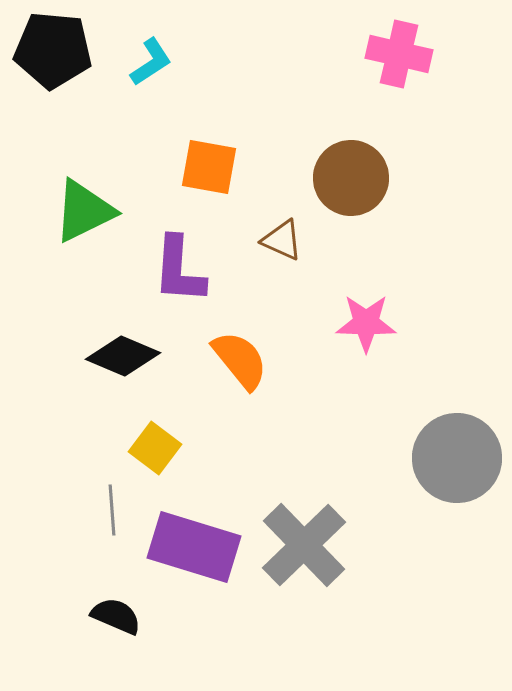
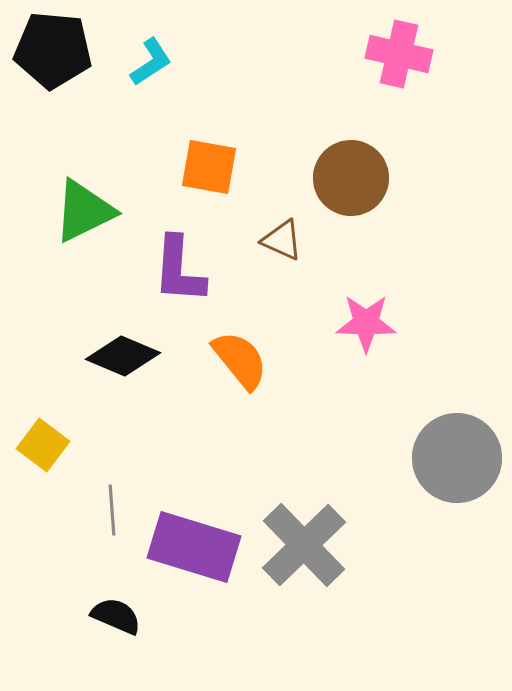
yellow square: moved 112 px left, 3 px up
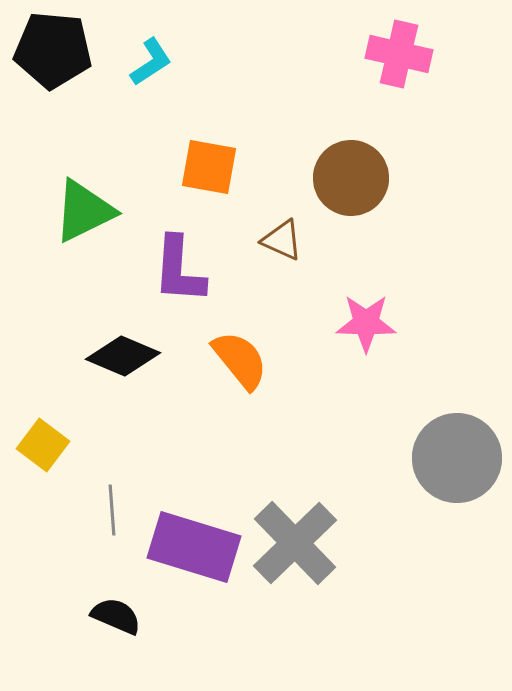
gray cross: moved 9 px left, 2 px up
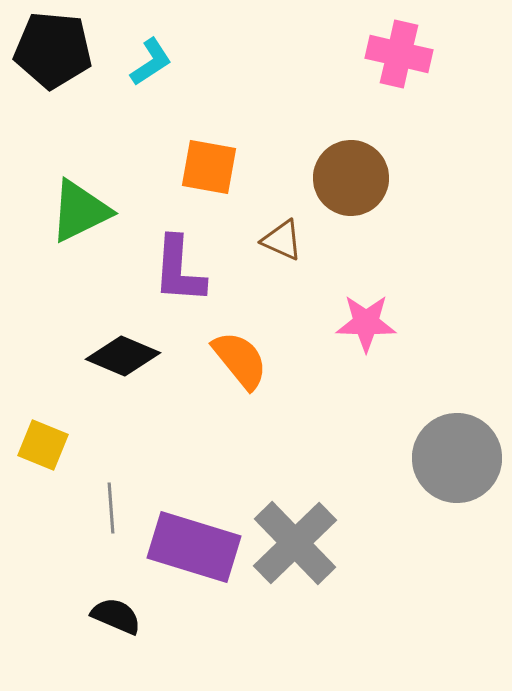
green triangle: moved 4 px left
yellow square: rotated 15 degrees counterclockwise
gray line: moved 1 px left, 2 px up
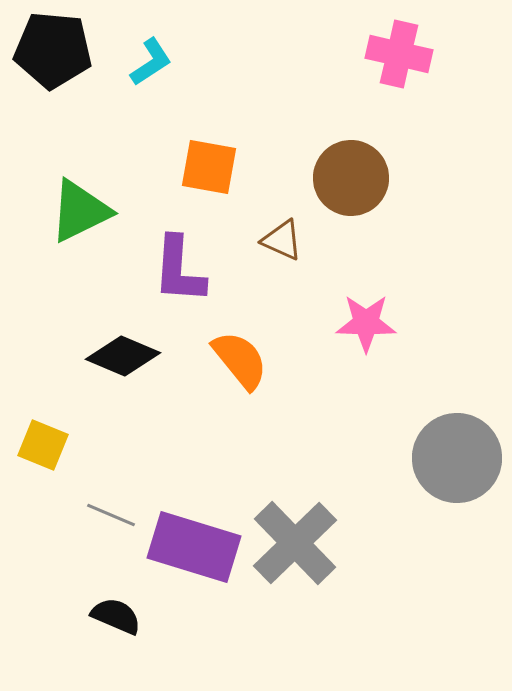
gray line: moved 7 px down; rotated 63 degrees counterclockwise
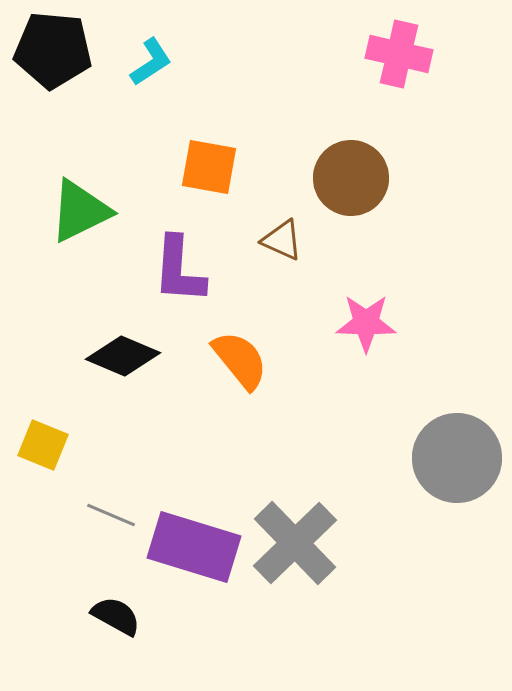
black semicircle: rotated 6 degrees clockwise
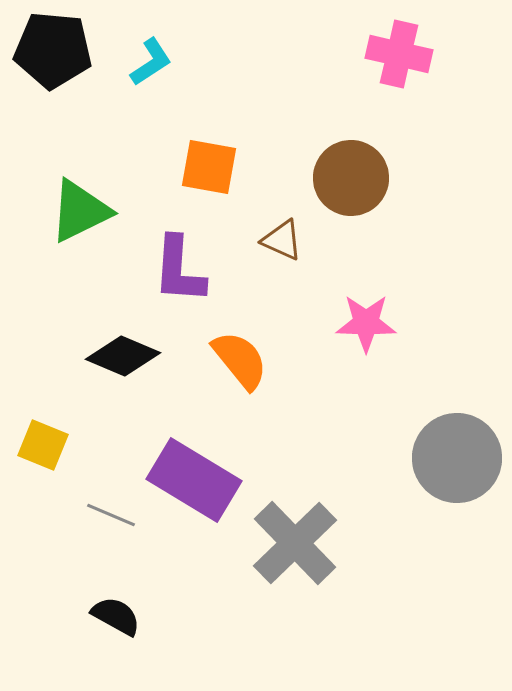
purple rectangle: moved 67 px up; rotated 14 degrees clockwise
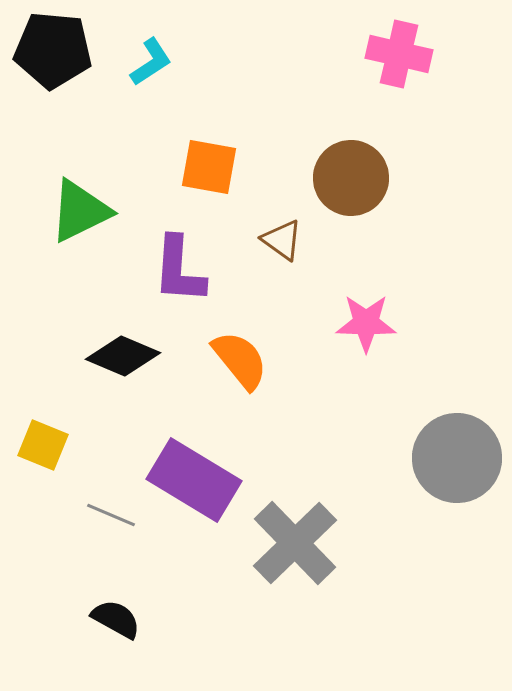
brown triangle: rotated 12 degrees clockwise
black semicircle: moved 3 px down
